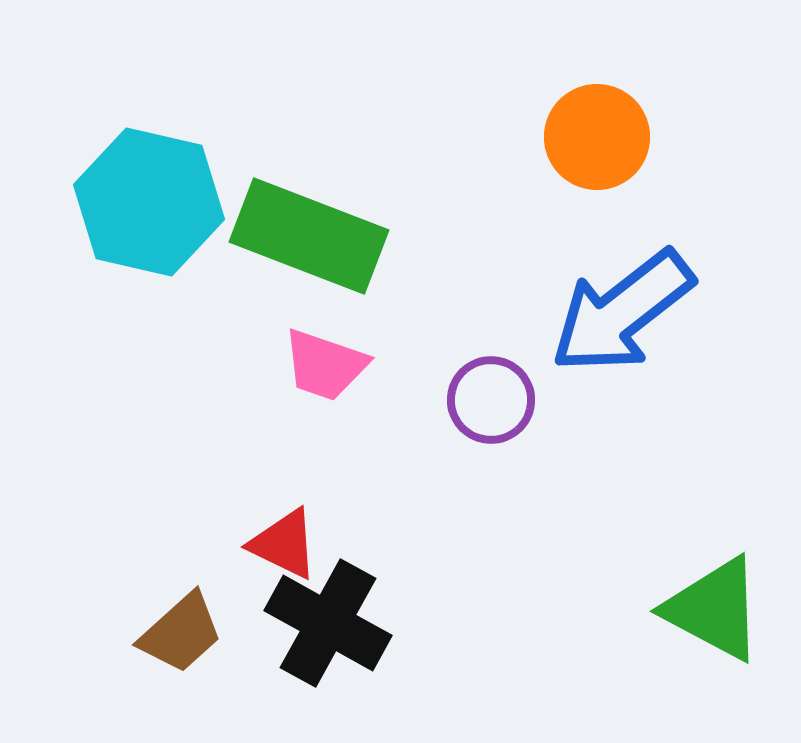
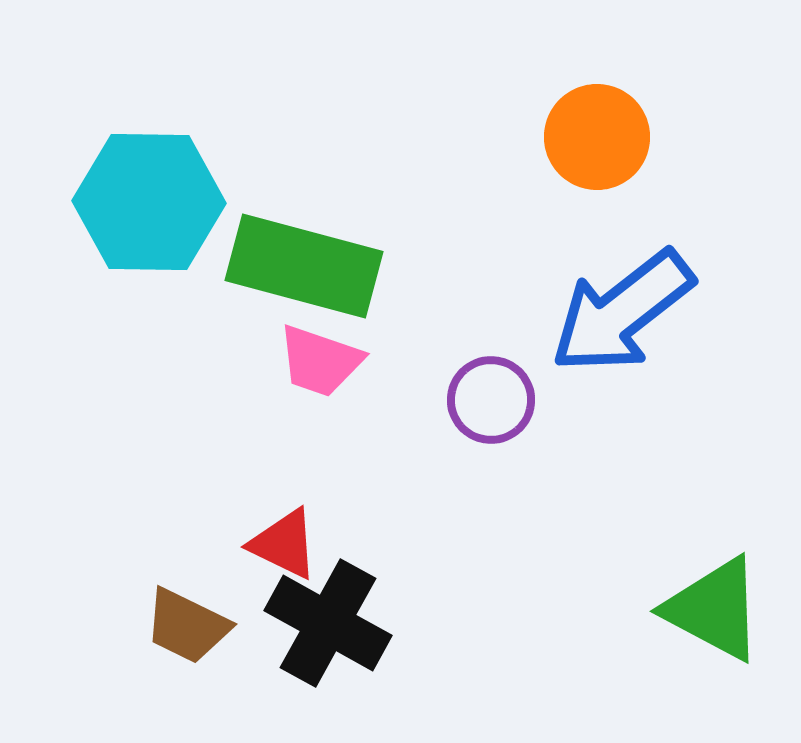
cyan hexagon: rotated 12 degrees counterclockwise
green rectangle: moved 5 px left, 30 px down; rotated 6 degrees counterclockwise
pink trapezoid: moved 5 px left, 4 px up
brown trapezoid: moved 6 px right, 7 px up; rotated 68 degrees clockwise
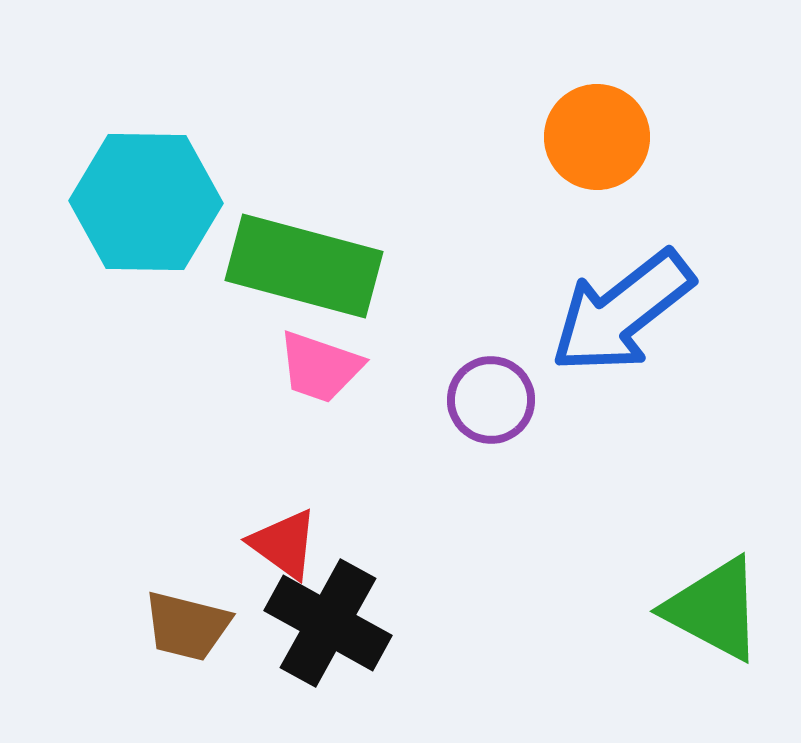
cyan hexagon: moved 3 px left
pink trapezoid: moved 6 px down
red triangle: rotated 10 degrees clockwise
brown trapezoid: rotated 12 degrees counterclockwise
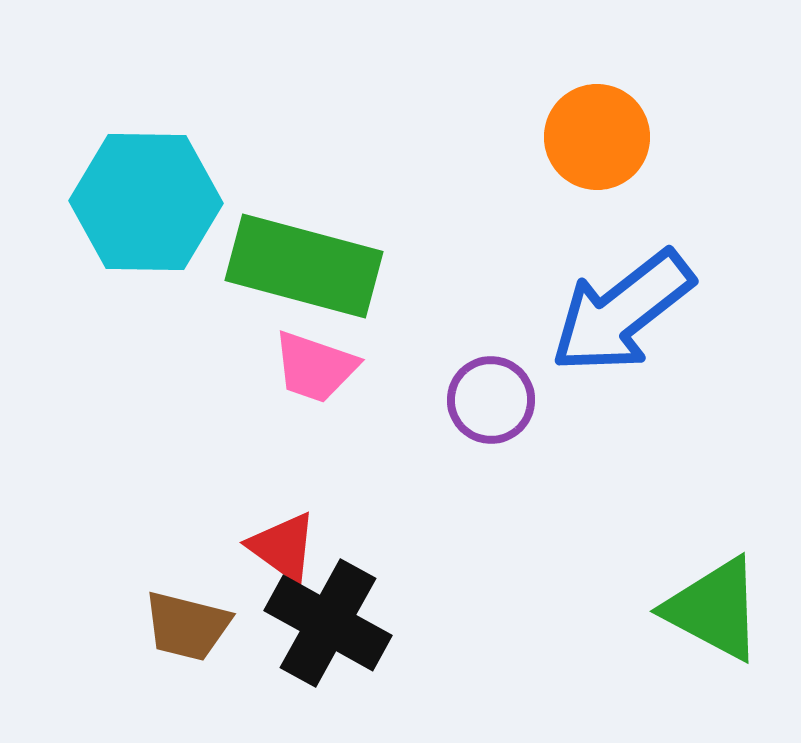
pink trapezoid: moved 5 px left
red triangle: moved 1 px left, 3 px down
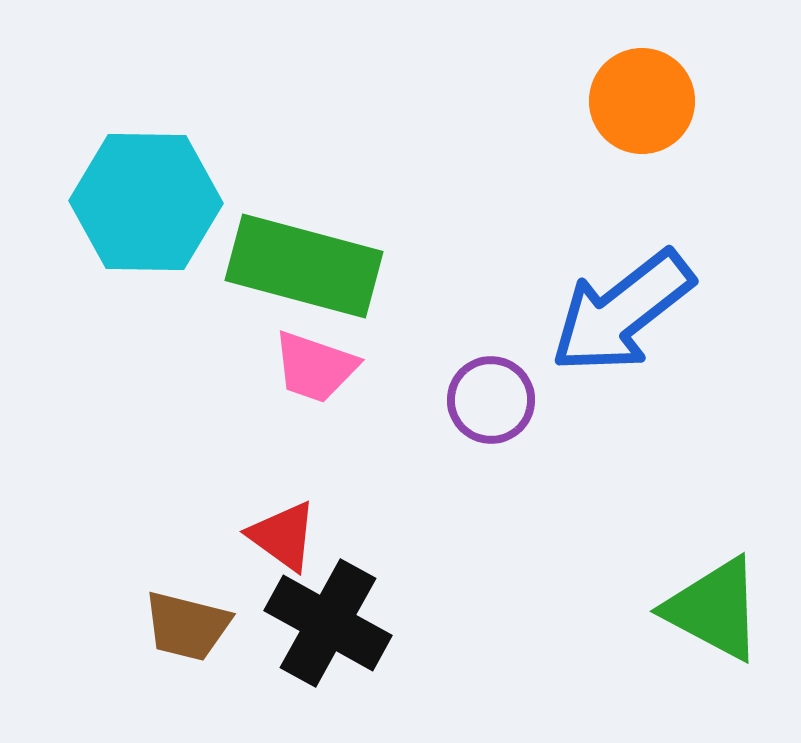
orange circle: moved 45 px right, 36 px up
red triangle: moved 11 px up
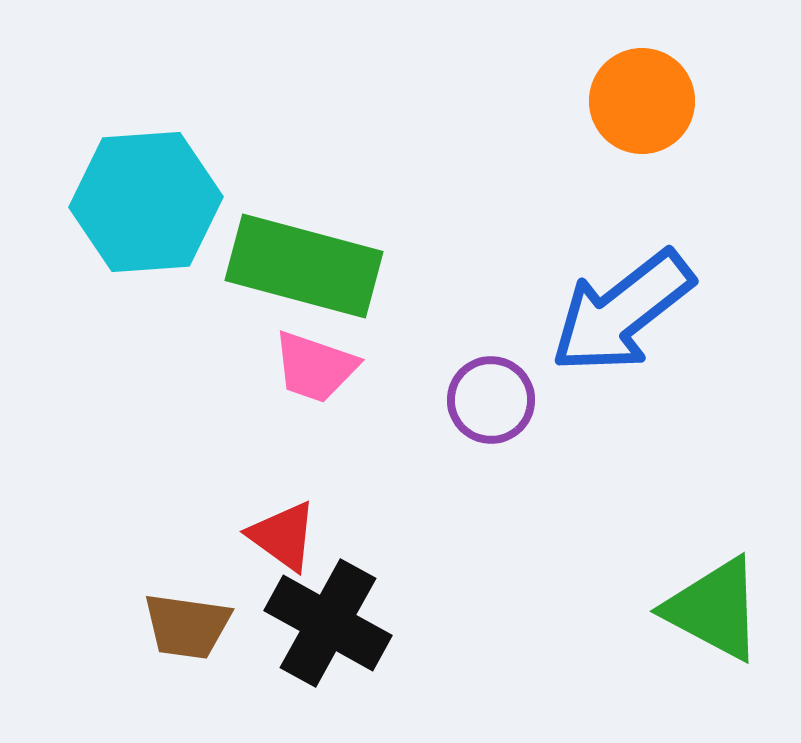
cyan hexagon: rotated 5 degrees counterclockwise
brown trapezoid: rotated 6 degrees counterclockwise
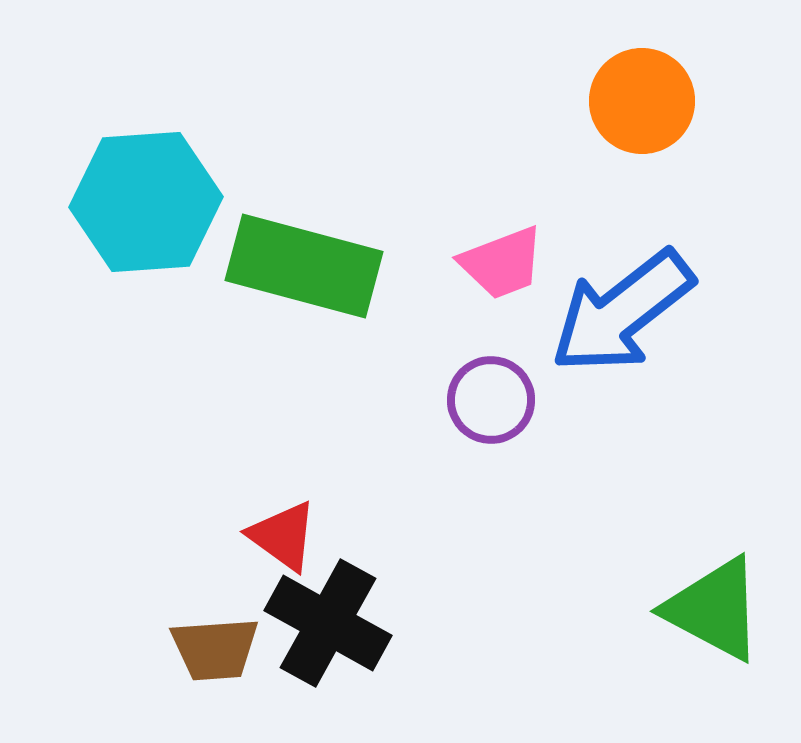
pink trapezoid: moved 187 px right, 104 px up; rotated 40 degrees counterclockwise
brown trapezoid: moved 28 px right, 23 px down; rotated 12 degrees counterclockwise
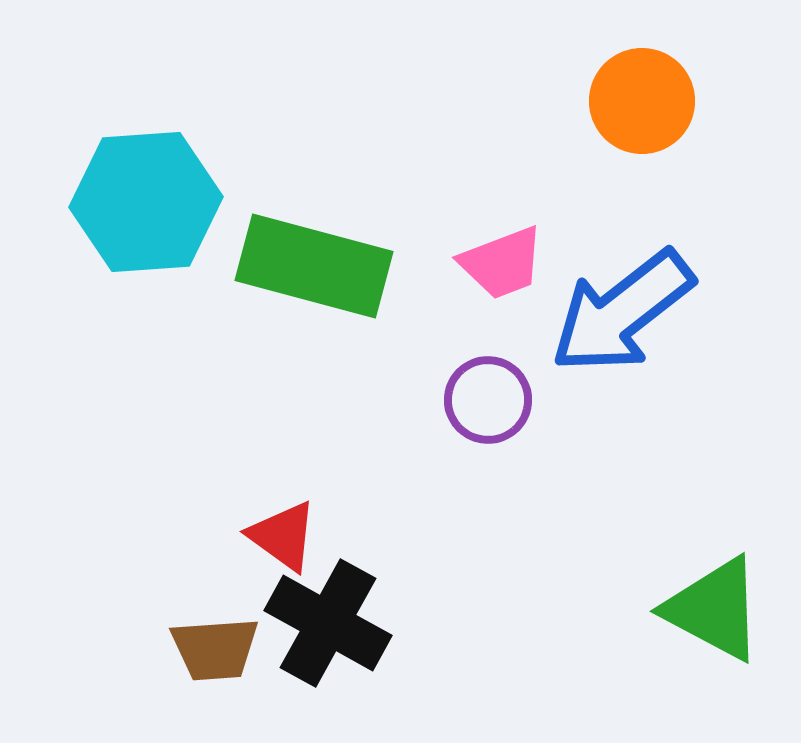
green rectangle: moved 10 px right
purple circle: moved 3 px left
